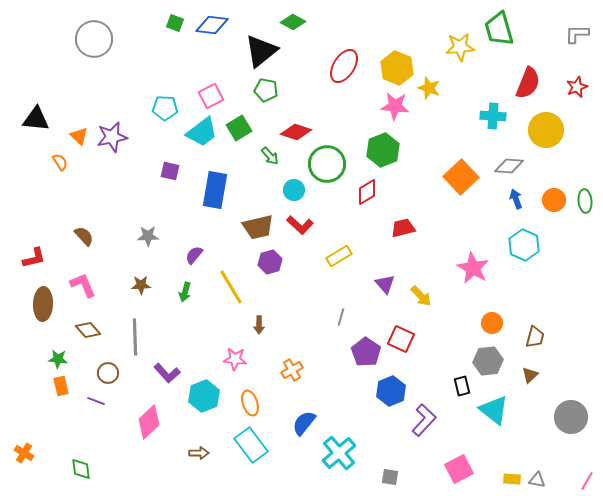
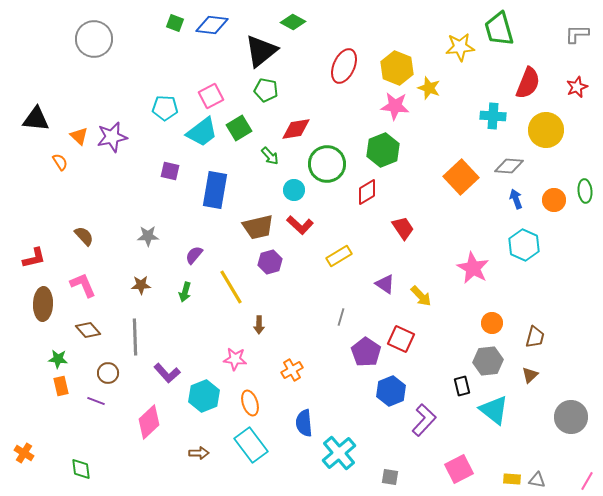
red ellipse at (344, 66): rotated 8 degrees counterclockwise
red diamond at (296, 132): moved 3 px up; rotated 28 degrees counterclockwise
green ellipse at (585, 201): moved 10 px up
red trapezoid at (403, 228): rotated 70 degrees clockwise
purple triangle at (385, 284): rotated 15 degrees counterclockwise
blue semicircle at (304, 423): rotated 44 degrees counterclockwise
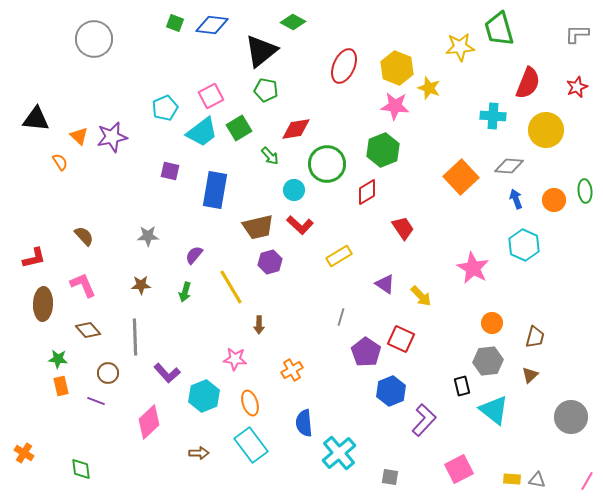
cyan pentagon at (165, 108): rotated 25 degrees counterclockwise
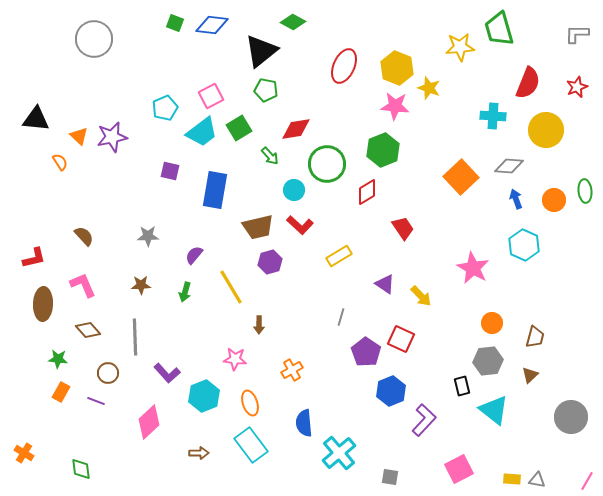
orange rectangle at (61, 386): moved 6 px down; rotated 42 degrees clockwise
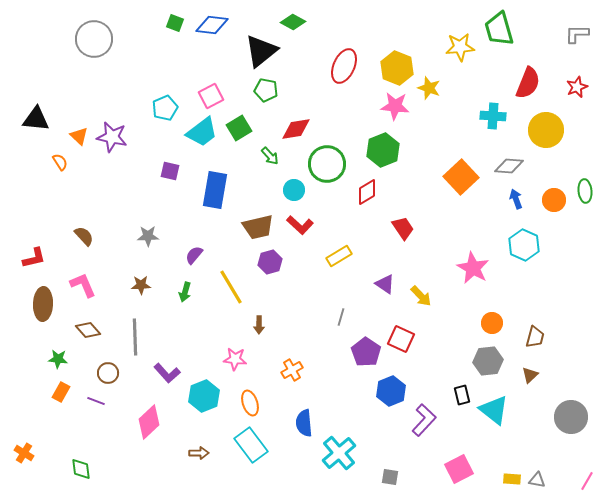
purple star at (112, 137): rotated 24 degrees clockwise
black rectangle at (462, 386): moved 9 px down
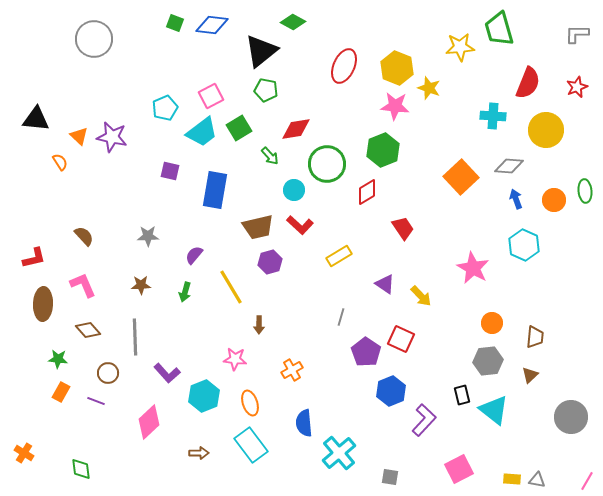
brown trapezoid at (535, 337): rotated 10 degrees counterclockwise
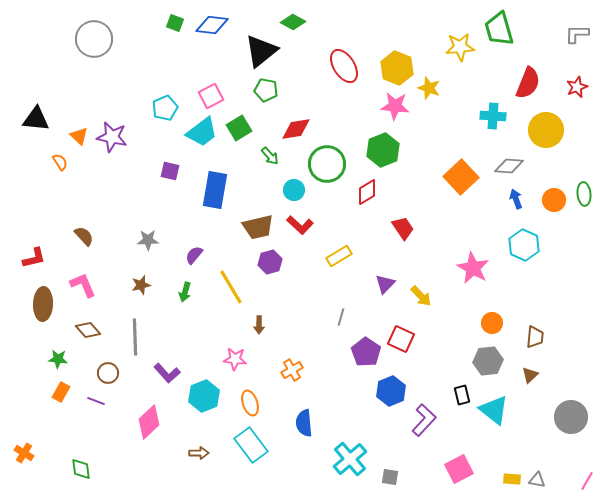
red ellipse at (344, 66): rotated 56 degrees counterclockwise
green ellipse at (585, 191): moved 1 px left, 3 px down
gray star at (148, 236): moved 4 px down
purple triangle at (385, 284): rotated 40 degrees clockwise
brown star at (141, 285): rotated 12 degrees counterclockwise
cyan cross at (339, 453): moved 11 px right, 6 px down
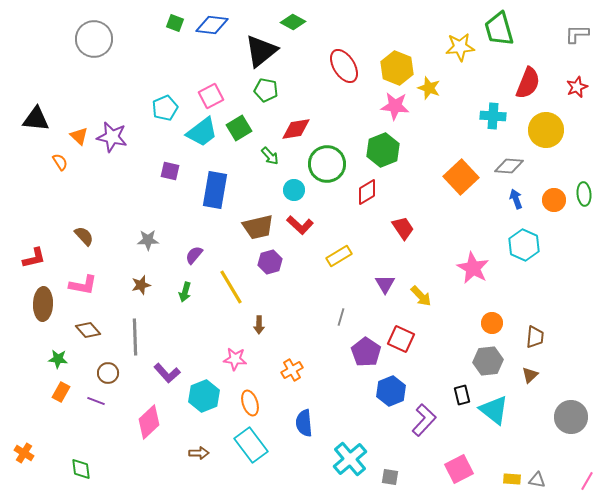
purple triangle at (385, 284): rotated 15 degrees counterclockwise
pink L-shape at (83, 285): rotated 124 degrees clockwise
